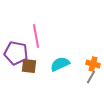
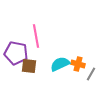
orange cross: moved 15 px left
gray line: moved 3 px up
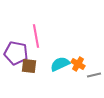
orange cross: rotated 16 degrees clockwise
gray line: moved 3 px right, 1 px down; rotated 48 degrees clockwise
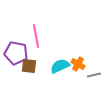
cyan semicircle: moved 2 px down
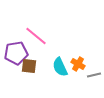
pink line: rotated 40 degrees counterclockwise
purple pentagon: rotated 20 degrees counterclockwise
cyan semicircle: moved 1 px down; rotated 90 degrees counterclockwise
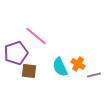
purple pentagon: rotated 10 degrees counterclockwise
brown square: moved 5 px down
